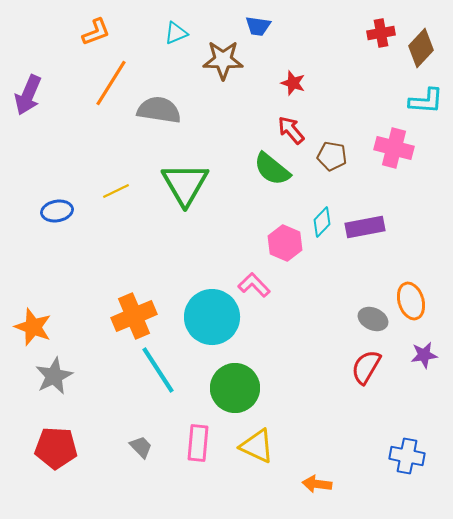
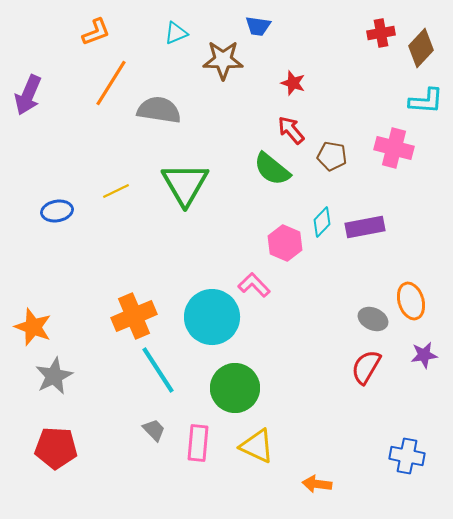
gray trapezoid: moved 13 px right, 17 px up
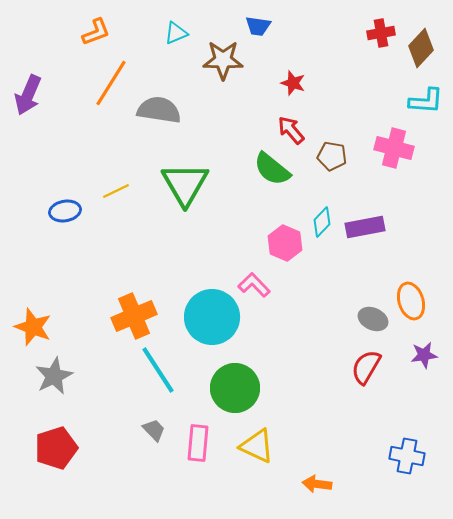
blue ellipse: moved 8 px right
red pentagon: rotated 21 degrees counterclockwise
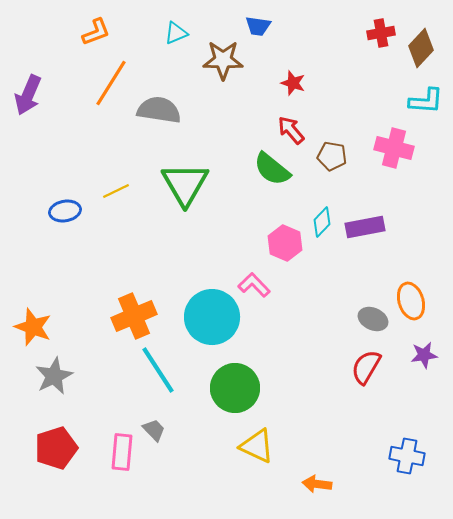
pink rectangle: moved 76 px left, 9 px down
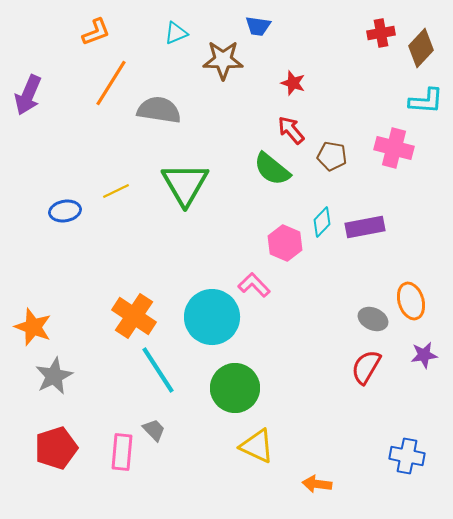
orange cross: rotated 33 degrees counterclockwise
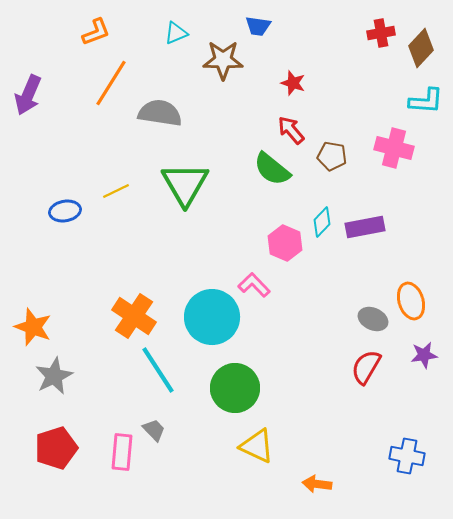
gray semicircle: moved 1 px right, 3 px down
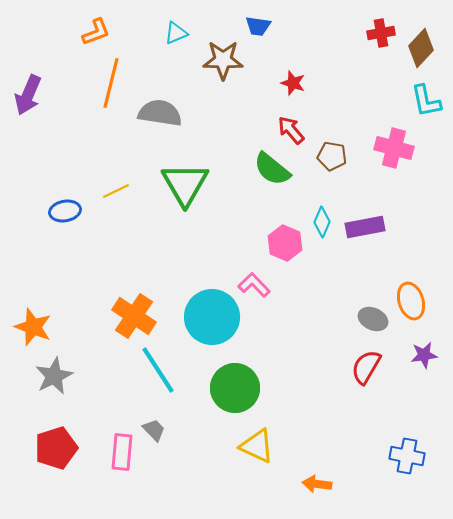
orange line: rotated 18 degrees counterclockwise
cyan L-shape: rotated 75 degrees clockwise
cyan diamond: rotated 20 degrees counterclockwise
